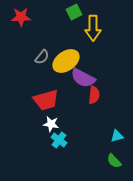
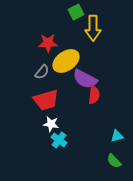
green square: moved 2 px right
red star: moved 27 px right, 26 px down
gray semicircle: moved 15 px down
purple semicircle: moved 2 px right, 1 px down
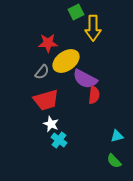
white star: rotated 14 degrees clockwise
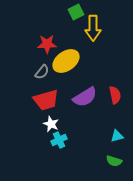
red star: moved 1 px left, 1 px down
purple semicircle: moved 18 px down; rotated 60 degrees counterclockwise
red semicircle: moved 21 px right; rotated 18 degrees counterclockwise
cyan cross: rotated 28 degrees clockwise
green semicircle: rotated 28 degrees counterclockwise
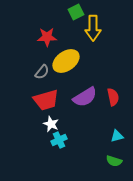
red star: moved 7 px up
red semicircle: moved 2 px left, 2 px down
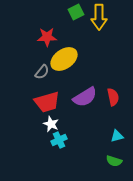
yellow arrow: moved 6 px right, 11 px up
yellow ellipse: moved 2 px left, 2 px up
red trapezoid: moved 1 px right, 2 px down
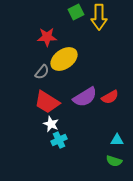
red semicircle: moved 3 px left; rotated 72 degrees clockwise
red trapezoid: rotated 48 degrees clockwise
cyan triangle: moved 4 px down; rotated 16 degrees clockwise
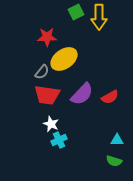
purple semicircle: moved 3 px left, 3 px up; rotated 15 degrees counterclockwise
red trapezoid: moved 7 px up; rotated 24 degrees counterclockwise
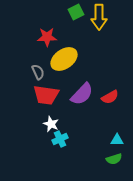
gray semicircle: moved 4 px left; rotated 63 degrees counterclockwise
red trapezoid: moved 1 px left
cyan cross: moved 1 px right, 1 px up
green semicircle: moved 2 px up; rotated 35 degrees counterclockwise
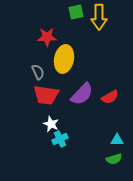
green square: rotated 14 degrees clockwise
yellow ellipse: rotated 44 degrees counterclockwise
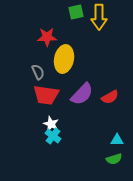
cyan cross: moved 7 px left, 3 px up; rotated 28 degrees counterclockwise
